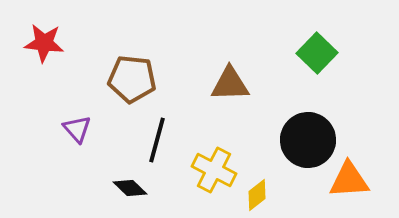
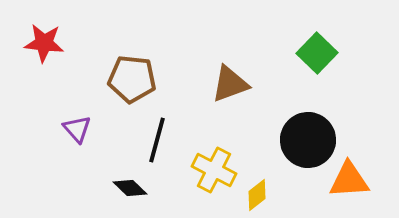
brown triangle: rotated 18 degrees counterclockwise
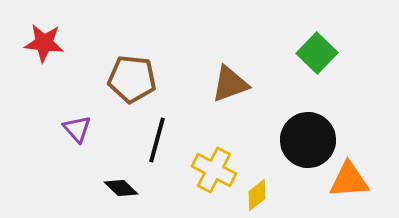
black diamond: moved 9 px left
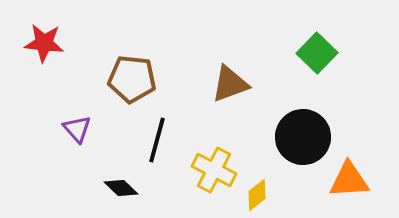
black circle: moved 5 px left, 3 px up
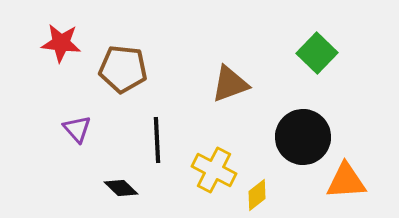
red star: moved 17 px right
brown pentagon: moved 9 px left, 10 px up
black line: rotated 18 degrees counterclockwise
orange triangle: moved 3 px left, 1 px down
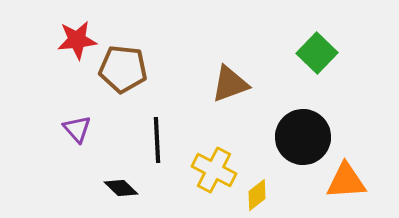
red star: moved 16 px right, 3 px up; rotated 12 degrees counterclockwise
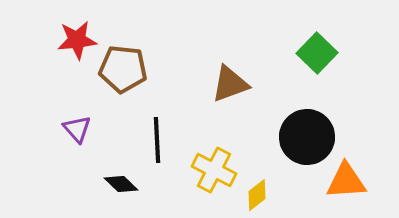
black circle: moved 4 px right
black diamond: moved 4 px up
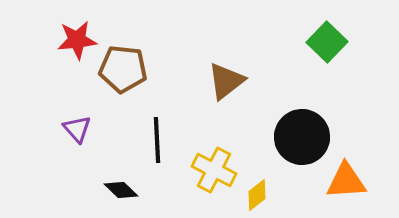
green square: moved 10 px right, 11 px up
brown triangle: moved 4 px left, 3 px up; rotated 18 degrees counterclockwise
black circle: moved 5 px left
black diamond: moved 6 px down
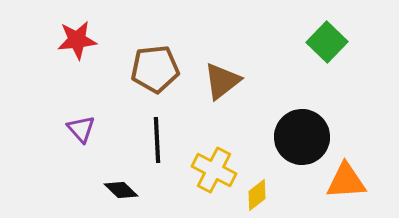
brown pentagon: moved 32 px right; rotated 12 degrees counterclockwise
brown triangle: moved 4 px left
purple triangle: moved 4 px right
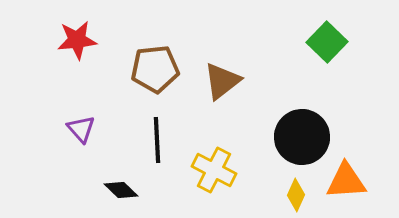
yellow diamond: moved 39 px right; rotated 28 degrees counterclockwise
